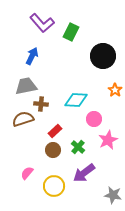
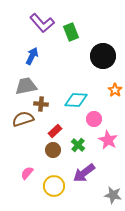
green rectangle: rotated 48 degrees counterclockwise
pink star: rotated 18 degrees counterclockwise
green cross: moved 2 px up
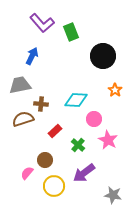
gray trapezoid: moved 6 px left, 1 px up
brown circle: moved 8 px left, 10 px down
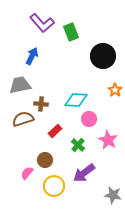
pink circle: moved 5 px left
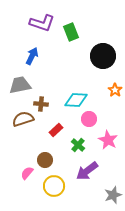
purple L-shape: rotated 30 degrees counterclockwise
red rectangle: moved 1 px right, 1 px up
purple arrow: moved 3 px right, 2 px up
gray star: rotated 30 degrees counterclockwise
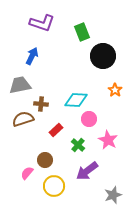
green rectangle: moved 11 px right
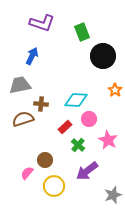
red rectangle: moved 9 px right, 3 px up
